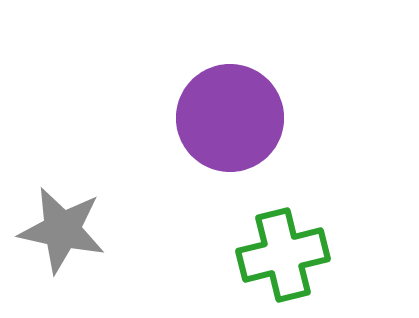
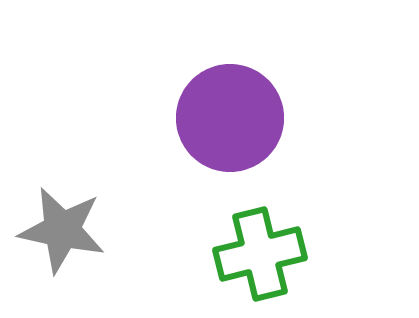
green cross: moved 23 px left, 1 px up
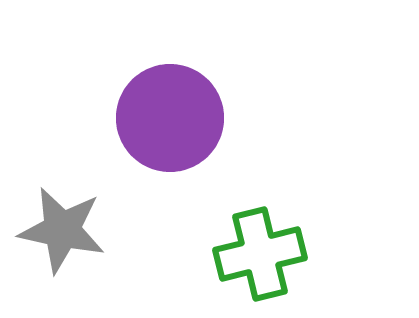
purple circle: moved 60 px left
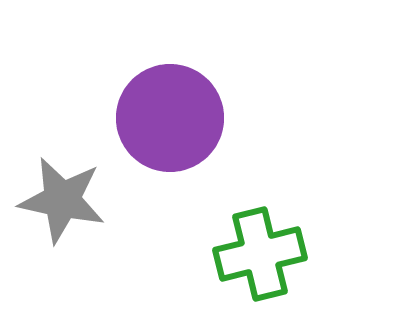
gray star: moved 30 px up
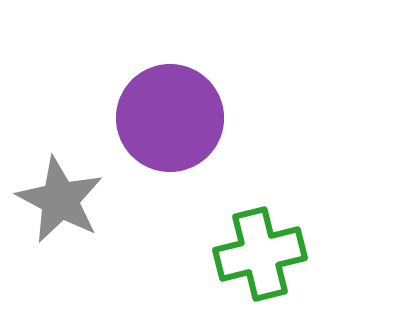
gray star: moved 2 px left; rotated 16 degrees clockwise
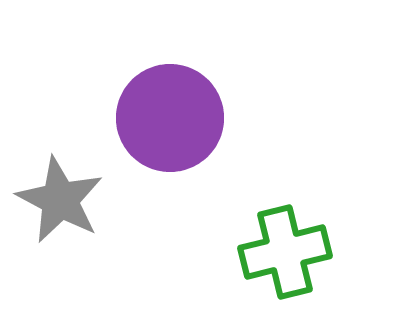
green cross: moved 25 px right, 2 px up
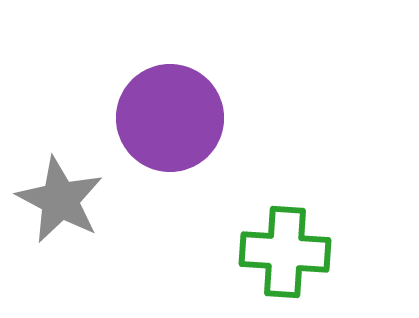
green cross: rotated 18 degrees clockwise
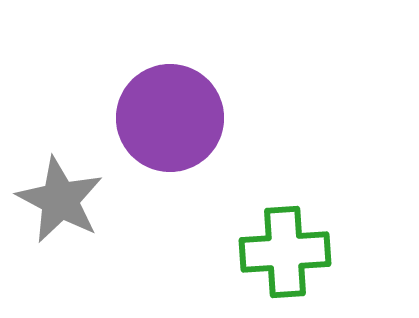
green cross: rotated 8 degrees counterclockwise
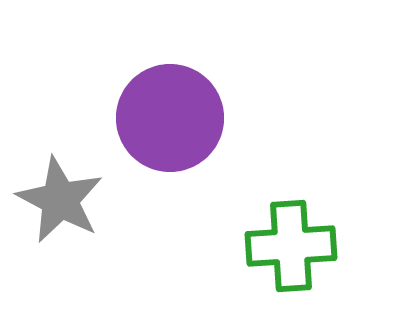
green cross: moved 6 px right, 6 px up
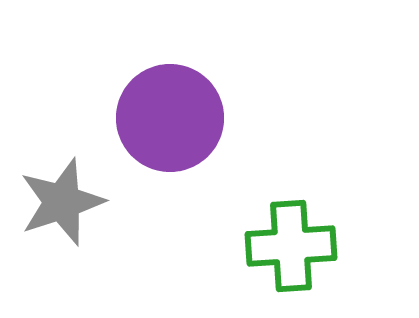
gray star: moved 2 px right, 2 px down; rotated 26 degrees clockwise
